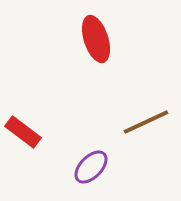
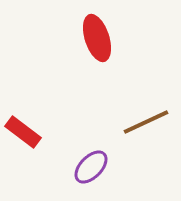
red ellipse: moved 1 px right, 1 px up
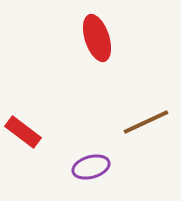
purple ellipse: rotated 30 degrees clockwise
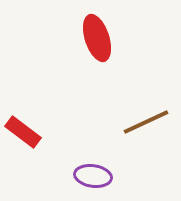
purple ellipse: moved 2 px right, 9 px down; rotated 24 degrees clockwise
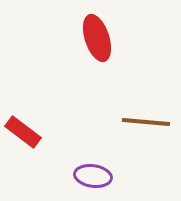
brown line: rotated 30 degrees clockwise
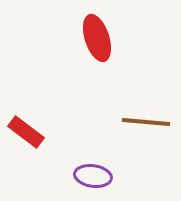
red rectangle: moved 3 px right
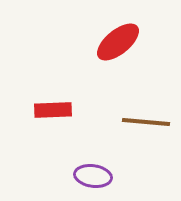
red ellipse: moved 21 px right, 4 px down; rotated 69 degrees clockwise
red rectangle: moved 27 px right, 22 px up; rotated 39 degrees counterclockwise
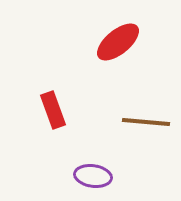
red rectangle: rotated 72 degrees clockwise
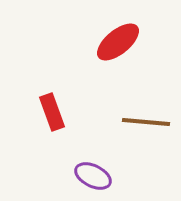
red rectangle: moved 1 px left, 2 px down
purple ellipse: rotated 18 degrees clockwise
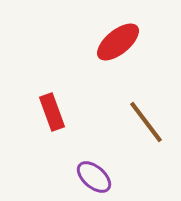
brown line: rotated 48 degrees clockwise
purple ellipse: moved 1 px right, 1 px down; rotated 15 degrees clockwise
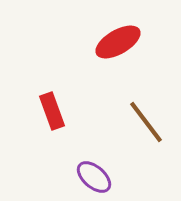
red ellipse: rotated 9 degrees clockwise
red rectangle: moved 1 px up
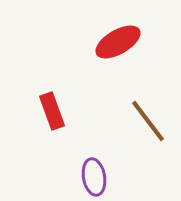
brown line: moved 2 px right, 1 px up
purple ellipse: rotated 39 degrees clockwise
